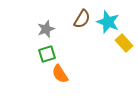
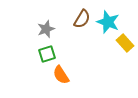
yellow rectangle: moved 1 px right
orange semicircle: moved 1 px right, 1 px down
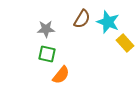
gray star: rotated 18 degrees clockwise
green square: rotated 30 degrees clockwise
orange semicircle: rotated 108 degrees counterclockwise
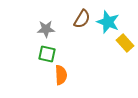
orange semicircle: rotated 42 degrees counterclockwise
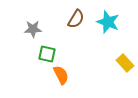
brown semicircle: moved 6 px left
gray star: moved 13 px left
yellow rectangle: moved 20 px down
orange semicircle: rotated 24 degrees counterclockwise
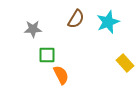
cyan star: rotated 30 degrees clockwise
green square: moved 1 px down; rotated 12 degrees counterclockwise
